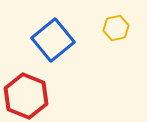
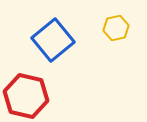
red hexagon: rotated 9 degrees counterclockwise
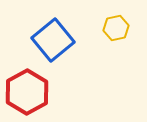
red hexagon: moved 1 px right, 4 px up; rotated 18 degrees clockwise
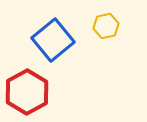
yellow hexagon: moved 10 px left, 2 px up
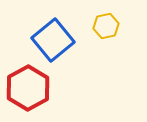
red hexagon: moved 1 px right, 4 px up
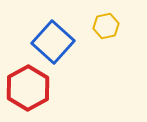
blue square: moved 2 px down; rotated 9 degrees counterclockwise
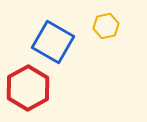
blue square: rotated 12 degrees counterclockwise
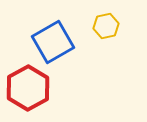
blue square: rotated 30 degrees clockwise
